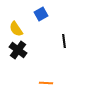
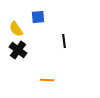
blue square: moved 3 px left, 3 px down; rotated 24 degrees clockwise
orange line: moved 1 px right, 3 px up
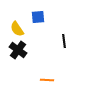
yellow semicircle: moved 1 px right
